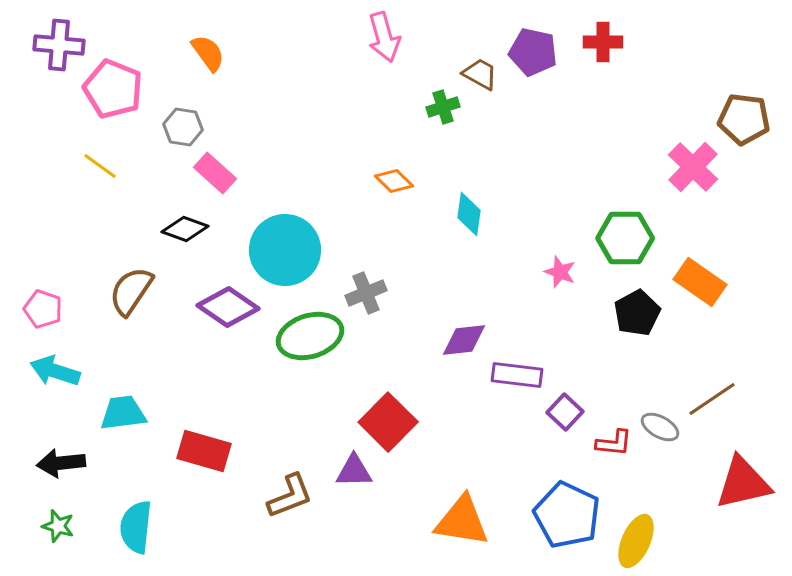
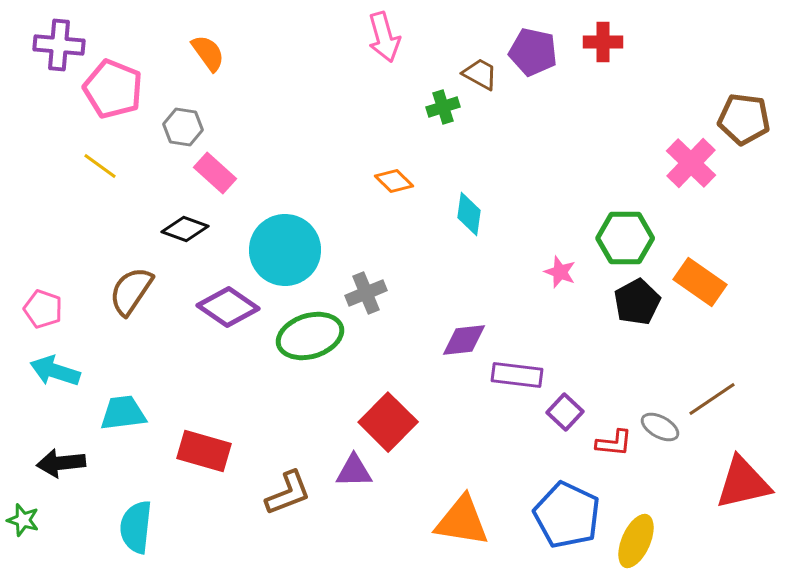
pink cross at (693, 167): moved 2 px left, 4 px up
black pentagon at (637, 313): moved 11 px up
brown L-shape at (290, 496): moved 2 px left, 3 px up
green star at (58, 526): moved 35 px left, 6 px up
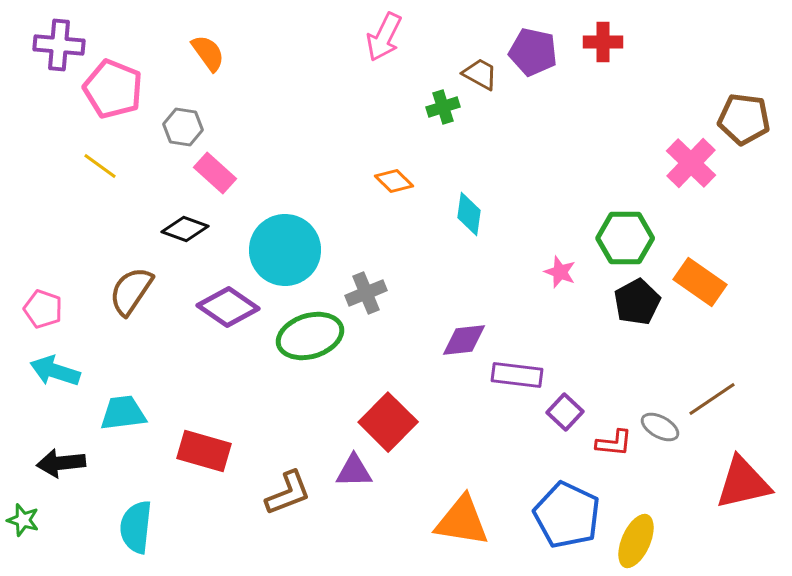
pink arrow at (384, 37): rotated 42 degrees clockwise
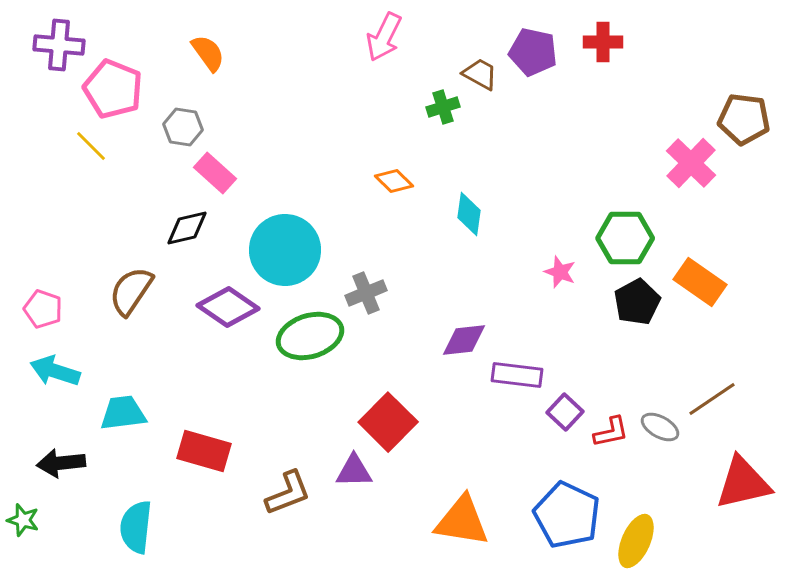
yellow line at (100, 166): moved 9 px left, 20 px up; rotated 9 degrees clockwise
black diamond at (185, 229): moved 2 px right, 1 px up; rotated 33 degrees counterclockwise
red L-shape at (614, 443): moved 3 px left, 11 px up; rotated 18 degrees counterclockwise
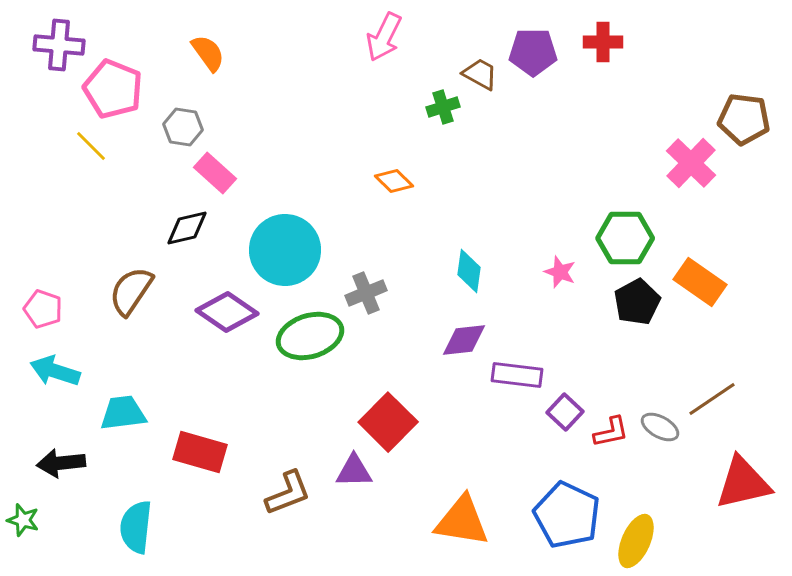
purple pentagon at (533, 52): rotated 12 degrees counterclockwise
cyan diamond at (469, 214): moved 57 px down
purple diamond at (228, 307): moved 1 px left, 5 px down
red rectangle at (204, 451): moved 4 px left, 1 px down
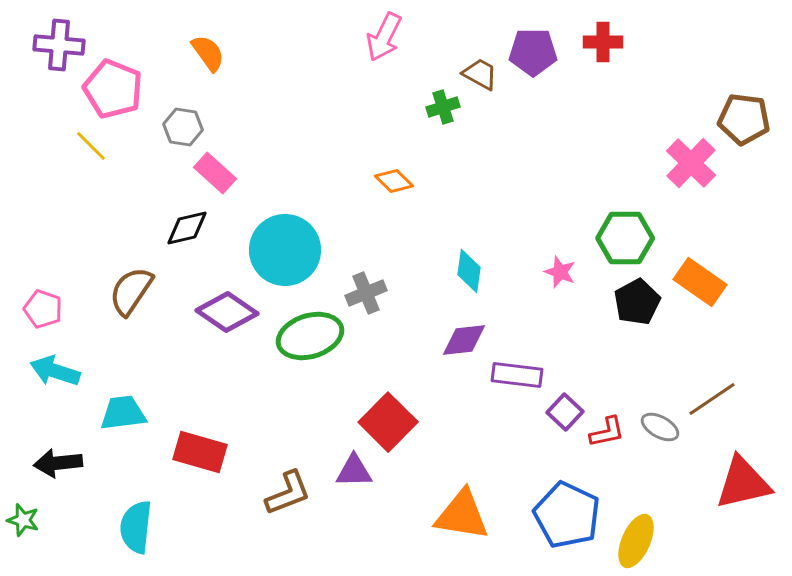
red L-shape at (611, 432): moved 4 px left
black arrow at (61, 463): moved 3 px left
orange triangle at (462, 521): moved 6 px up
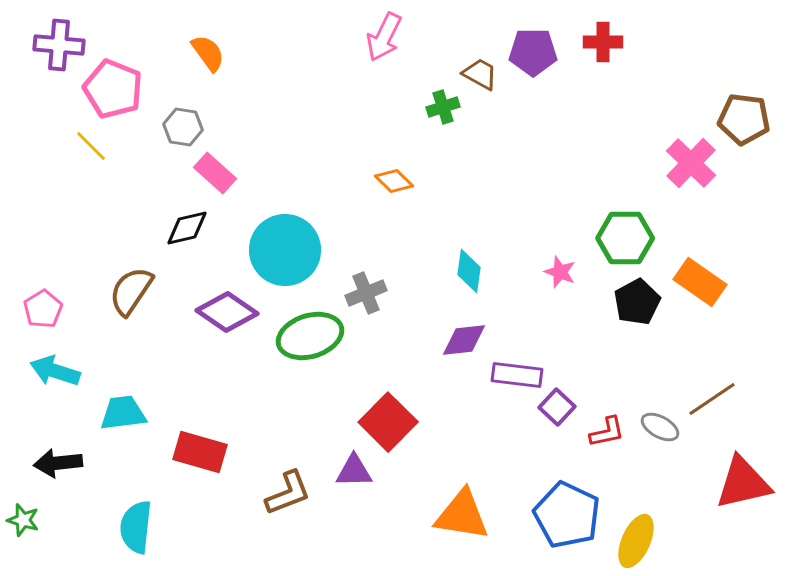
pink pentagon at (43, 309): rotated 21 degrees clockwise
purple square at (565, 412): moved 8 px left, 5 px up
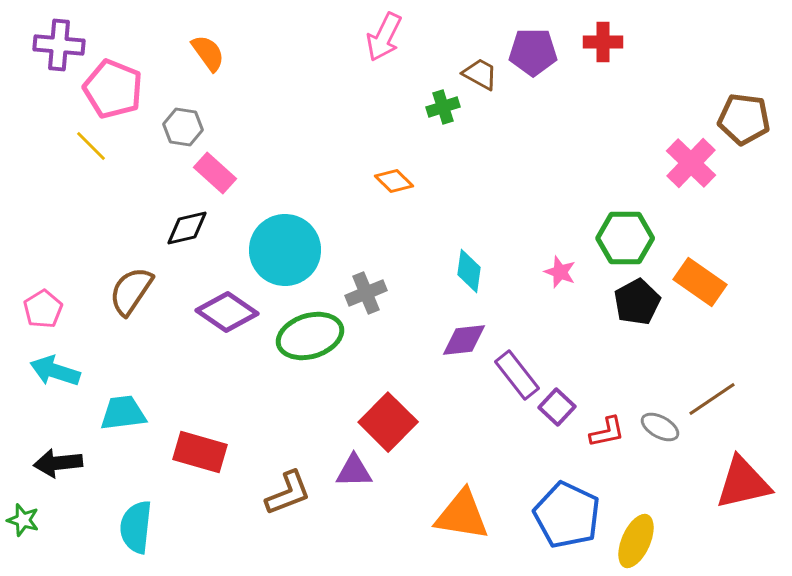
purple rectangle at (517, 375): rotated 45 degrees clockwise
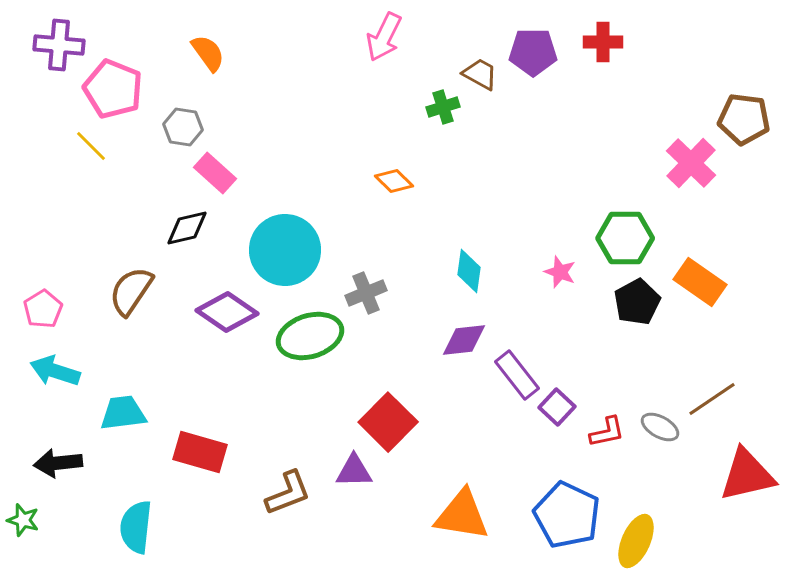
red triangle at (743, 483): moved 4 px right, 8 px up
